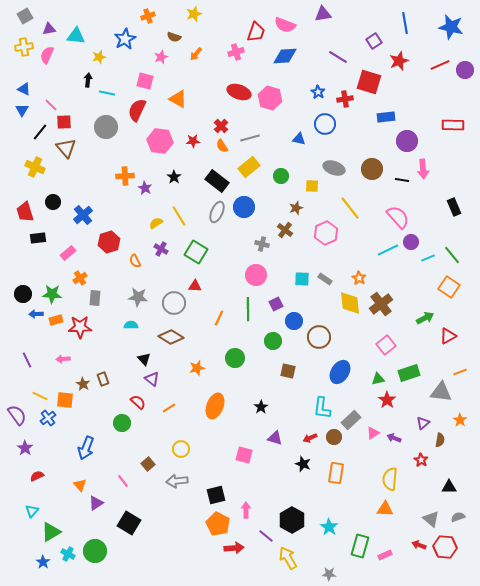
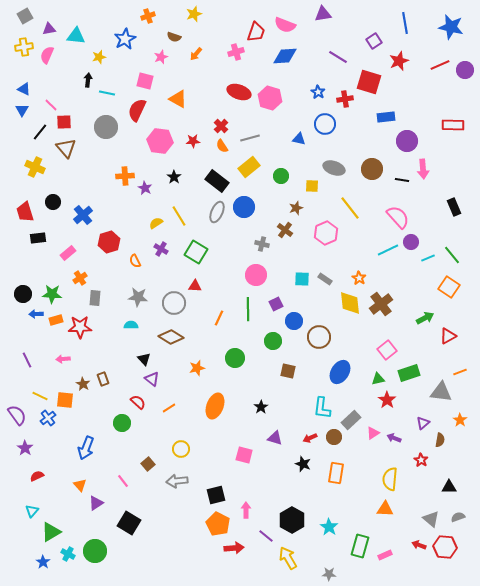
pink square at (386, 345): moved 1 px right, 5 px down
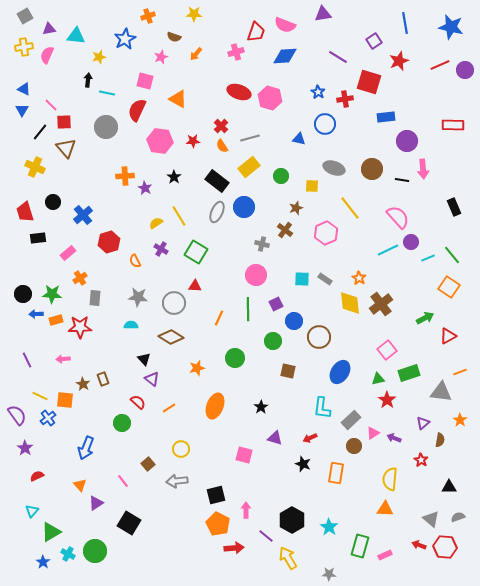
yellow star at (194, 14): rotated 21 degrees clockwise
brown circle at (334, 437): moved 20 px right, 9 px down
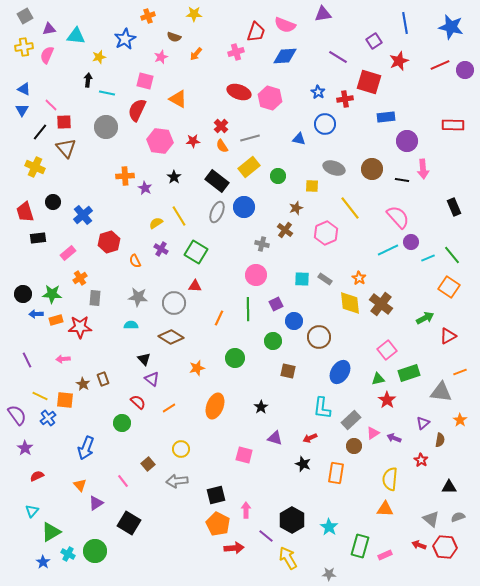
green circle at (281, 176): moved 3 px left
brown cross at (381, 304): rotated 15 degrees counterclockwise
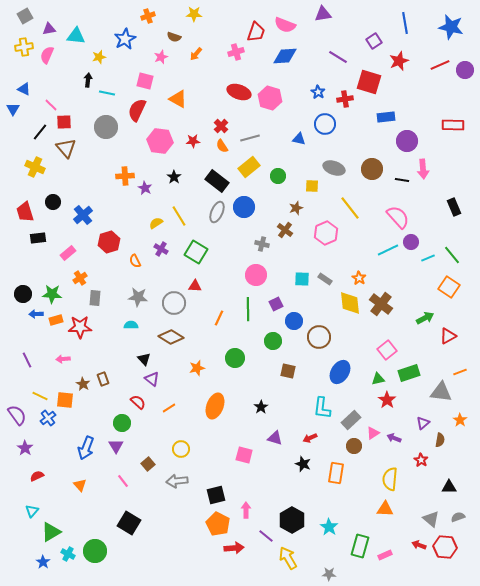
blue triangle at (22, 110): moved 9 px left, 1 px up
purple triangle at (96, 503): moved 20 px right, 57 px up; rotated 28 degrees counterclockwise
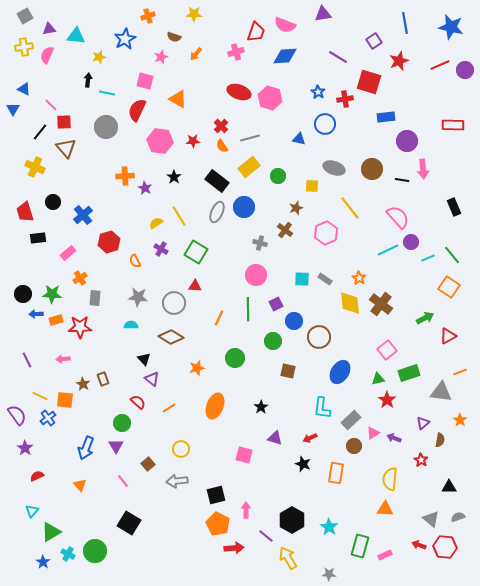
gray cross at (262, 244): moved 2 px left, 1 px up
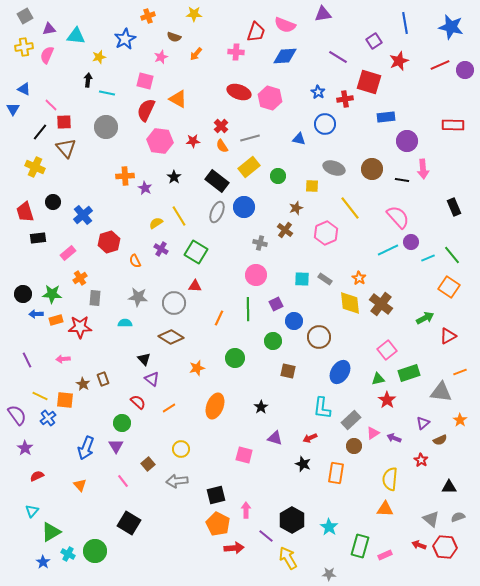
pink cross at (236, 52): rotated 21 degrees clockwise
red semicircle at (137, 110): moved 9 px right
cyan semicircle at (131, 325): moved 6 px left, 2 px up
brown semicircle at (440, 440): rotated 56 degrees clockwise
